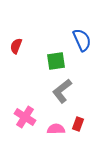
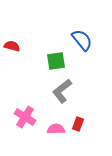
blue semicircle: rotated 15 degrees counterclockwise
red semicircle: moved 4 px left; rotated 84 degrees clockwise
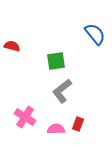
blue semicircle: moved 13 px right, 6 px up
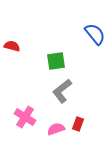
pink semicircle: rotated 18 degrees counterclockwise
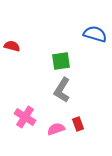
blue semicircle: rotated 35 degrees counterclockwise
green square: moved 5 px right
gray L-shape: moved 1 px up; rotated 20 degrees counterclockwise
red rectangle: rotated 40 degrees counterclockwise
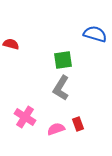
red semicircle: moved 1 px left, 2 px up
green square: moved 2 px right, 1 px up
gray L-shape: moved 1 px left, 2 px up
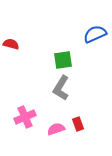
blue semicircle: rotated 40 degrees counterclockwise
pink cross: rotated 35 degrees clockwise
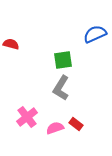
pink cross: moved 2 px right; rotated 15 degrees counterclockwise
red rectangle: moved 2 px left; rotated 32 degrees counterclockwise
pink semicircle: moved 1 px left, 1 px up
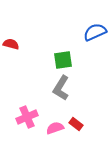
blue semicircle: moved 2 px up
pink cross: rotated 15 degrees clockwise
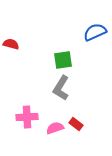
pink cross: rotated 20 degrees clockwise
